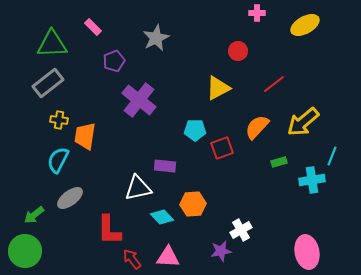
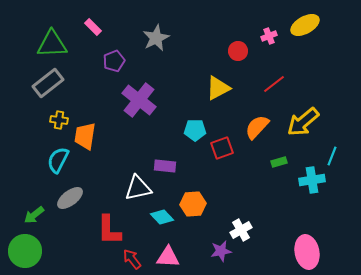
pink cross: moved 12 px right, 23 px down; rotated 21 degrees counterclockwise
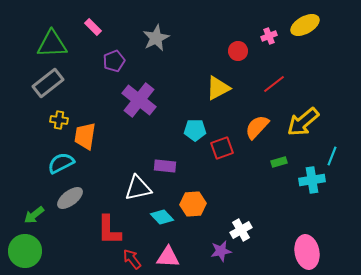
cyan semicircle: moved 3 px right, 3 px down; rotated 36 degrees clockwise
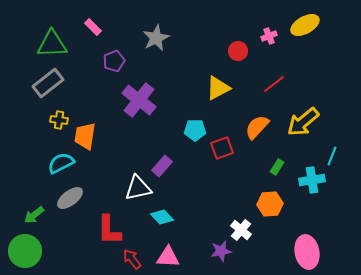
green rectangle: moved 2 px left, 5 px down; rotated 42 degrees counterclockwise
purple rectangle: moved 3 px left; rotated 55 degrees counterclockwise
orange hexagon: moved 77 px right
white cross: rotated 20 degrees counterclockwise
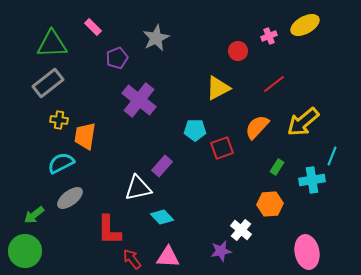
purple pentagon: moved 3 px right, 3 px up
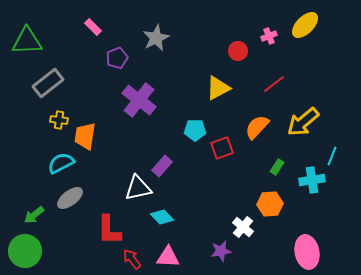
yellow ellipse: rotated 16 degrees counterclockwise
green triangle: moved 25 px left, 3 px up
white cross: moved 2 px right, 3 px up
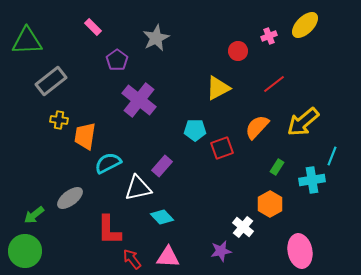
purple pentagon: moved 2 px down; rotated 15 degrees counterclockwise
gray rectangle: moved 3 px right, 2 px up
cyan semicircle: moved 47 px right
orange hexagon: rotated 25 degrees counterclockwise
pink ellipse: moved 7 px left, 1 px up
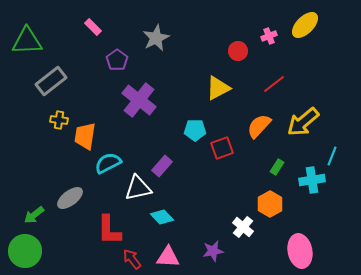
orange semicircle: moved 2 px right, 1 px up
purple star: moved 8 px left
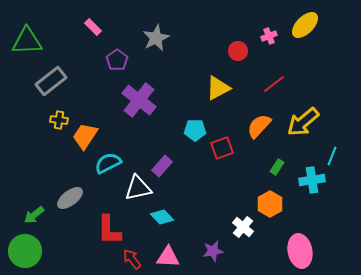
orange trapezoid: rotated 24 degrees clockwise
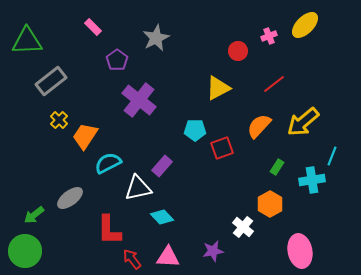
yellow cross: rotated 36 degrees clockwise
